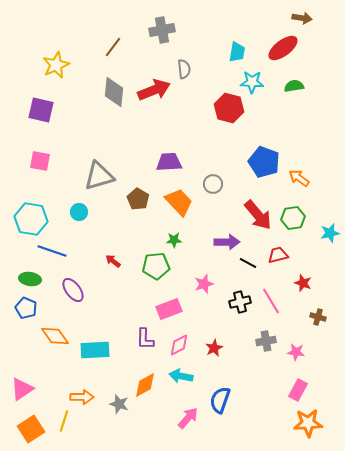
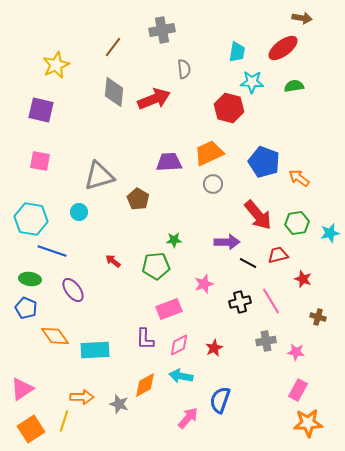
red arrow at (154, 90): moved 9 px down
orange trapezoid at (179, 202): moved 30 px right, 49 px up; rotated 72 degrees counterclockwise
green hexagon at (293, 218): moved 4 px right, 5 px down
red star at (303, 283): moved 4 px up
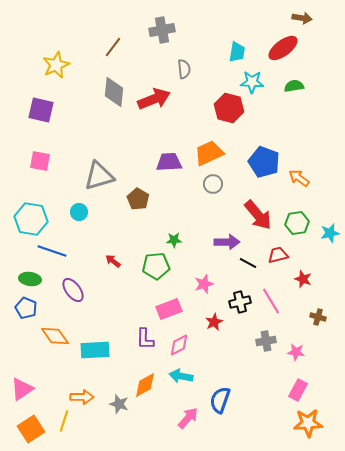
red star at (214, 348): moved 26 px up
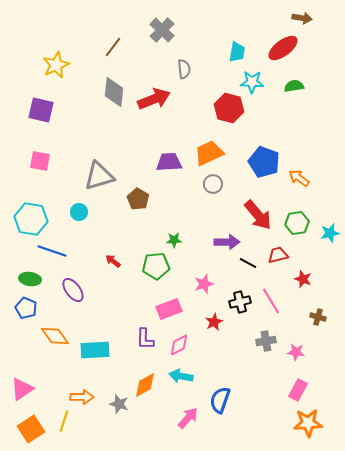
gray cross at (162, 30): rotated 35 degrees counterclockwise
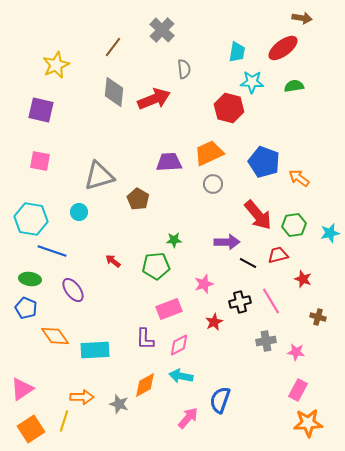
green hexagon at (297, 223): moved 3 px left, 2 px down
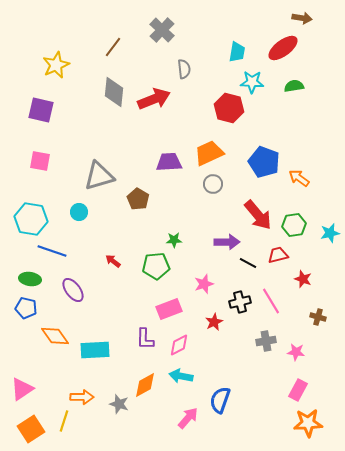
blue pentagon at (26, 308): rotated 10 degrees counterclockwise
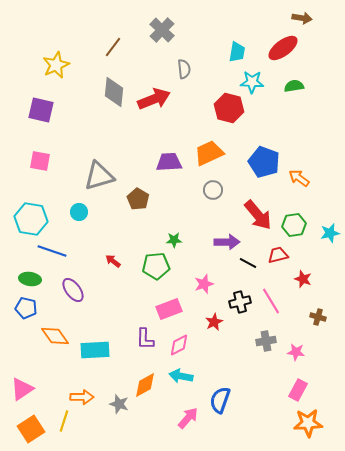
gray circle at (213, 184): moved 6 px down
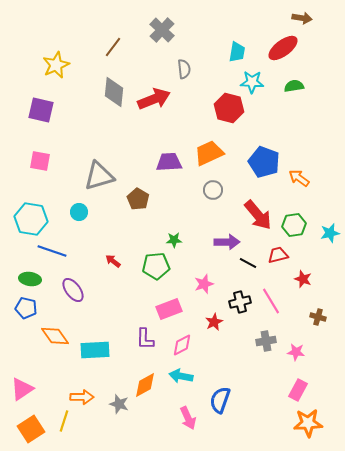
pink diamond at (179, 345): moved 3 px right
pink arrow at (188, 418): rotated 115 degrees clockwise
